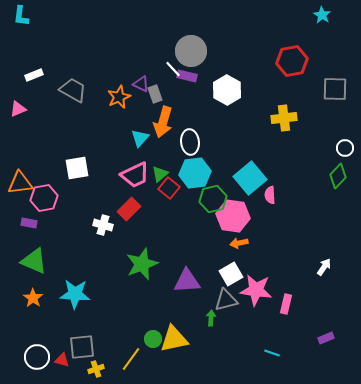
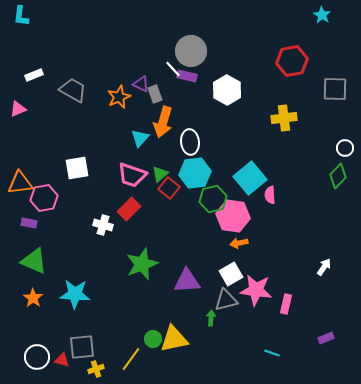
pink trapezoid at (135, 175): moved 3 px left; rotated 44 degrees clockwise
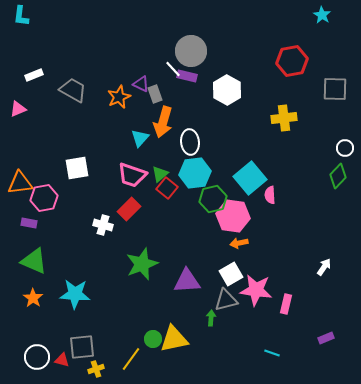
red square at (169, 188): moved 2 px left
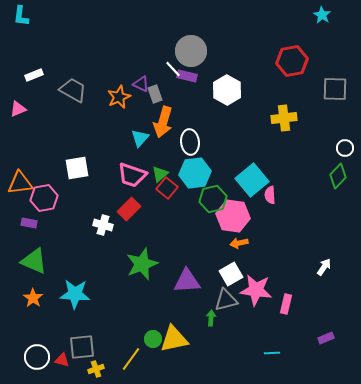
cyan square at (250, 178): moved 2 px right, 2 px down
cyan line at (272, 353): rotated 21 degrees counterclockwise
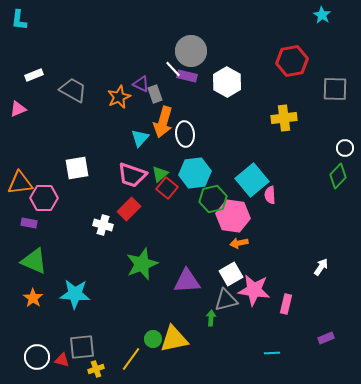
cyan L-shape at (21, 16): moved 2 px left, 4 px down
white hexagon at (227, 90): moved 8 px up
white ellipse at (190, 142): moved 5 px left, 8 px up
pink hexagon at (44, 198): rotated 12 degrees clockwise
white arrow at (324, 267): moved 3 px left
pink star at (256, 290): moved 2 px left
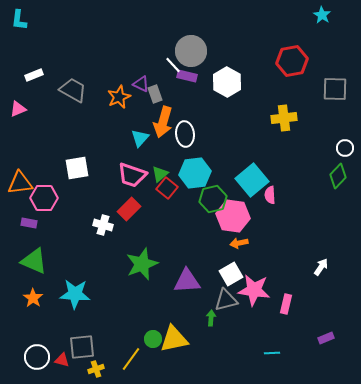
white line at (173, 69): moved 4 px up
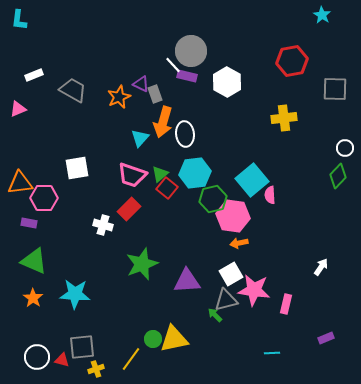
green arrow at (211, 318): moved 4 px right, 3 px up; rotated 49 degrees counterclockwise
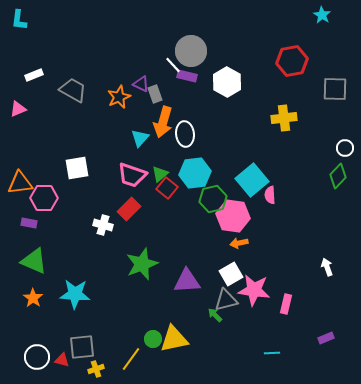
white arrow at (321, 267): moved 6 px right; rotated 54 degrees counterclockwise
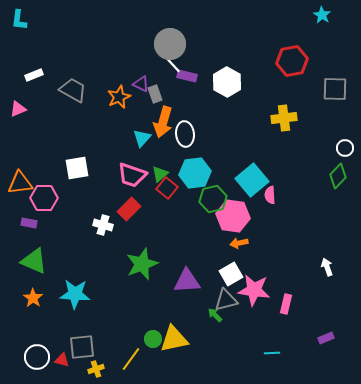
gray circle at (191, 51): moved 21 px left, 7 px up
cyan triangle at (140, 138): moved 2 px right
